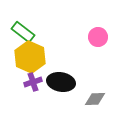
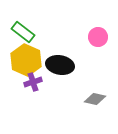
yellow hexagon: moved 4 px left, 3 px down
black ellipse: moved 1 px left, 17 px up
gray diamond: rotated 15 degrees clockwise
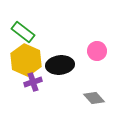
pink circle: moved 1 px left, 14 px down
black ellipse: rotated 16 degrees counterclockwise
gray diamond: moved 1 px left, 1 px up; rotated 35 degrees clockwise
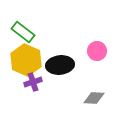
gray diamond: rotated 45 degrees counterclockwise
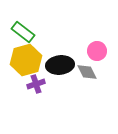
yellow hexagon: rotated 20 degrees clockwise
purple cross: moved 3 px right, 2 px down
gray diamond: moved 7 px left, 26 px up; rotated 60 degrees clockwise
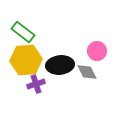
yellow hexagon: rotated 12 degrees clockwise
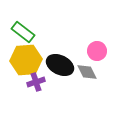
black ellipse: rotated 32 degrees clockwise
purple cross: moved 2 px up
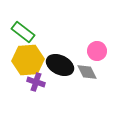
yellow hexagon: moved 2 px right
purple cross: rotated 36 degrees clockwise
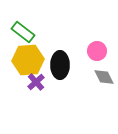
black ellipse: rotated 64 degrees clockwise
gray diamond: moved 17 px right, 5 px down
purple cross: rotated 30 degrees clockwise
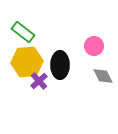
pink circle: moved 3 px left, 5 px up
yellow hexagon: moved 1 px left, 2 px down
gray diamond: moved 1 px left, 1 px up
purple cross: moved 3 px right, 1 px up
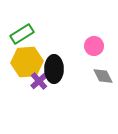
green rectangle: moved 1 px left, 2 px down; rotated 70 degrees counterclockwise
black ellipse: moved 6 px left, 4 px down
